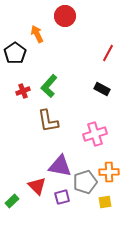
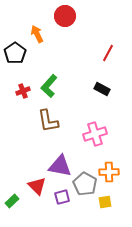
gray pentagon: moved 2 px down; rotated 25 degrees counterclockwise
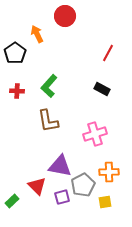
red cross: moved 6 px left; rotated 24 degrees clockwise
gray pentagon: moved 2 px left, 1 px down; rotated 15 degrees clockwise
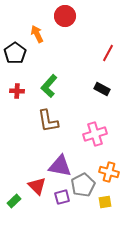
orange cross: rotated 18 degrees clockwise
green rectangle: moved 2 px right
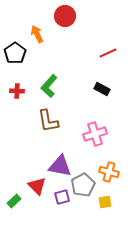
red line: rotated 36 degrees clockwise
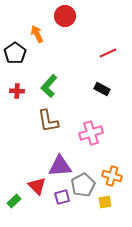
pink cross: moved 4 px left, 1 px up
purple triangle: rotated 15 degrees counterclockwise
orange cross: moved 3 px right, 4 px down
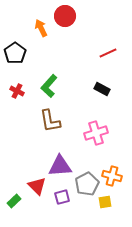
orange arrow: moved 4 px right, 6 px up
red cross: rotated 24 degrees clockwise
brown L-shape: moved 2 px right
pink cross: moved 5 px right
gray pentagon: moved 4 px right, 1 px up
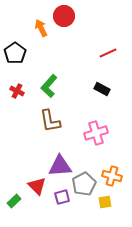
red circle: moved 1 px left
gray pentagon: moved 3 px left
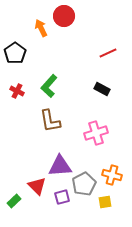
orange cross: moved 1 px up
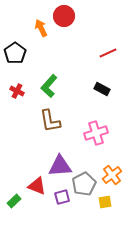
orange cross: rotated 36 degrees clockwise
red triangle: rotated 24 degrees counterclockwise
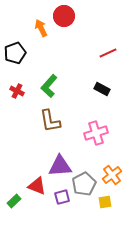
black pentagon: rotated 15 degrees clockwise
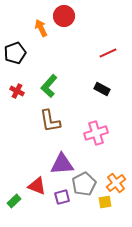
purple triangle: moved 2 px right, 2 px up
orange cross: moved 4 px right, 8 px down
